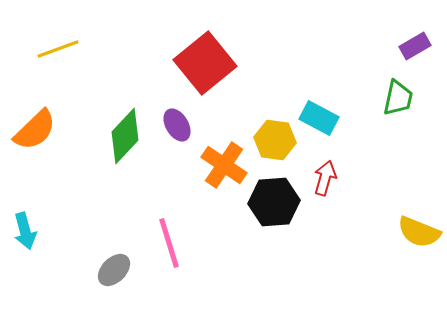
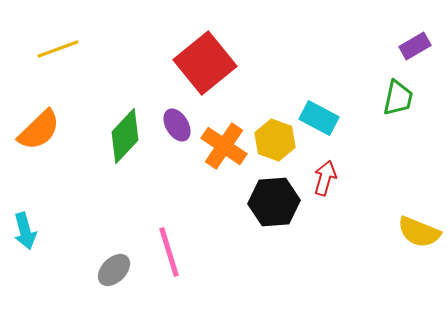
orange semicircle: moved 4 px right
yellow hexagon: rotated 12 degrees clockwise
orange cross: moved 19 px up
pink line: moved 9 px down
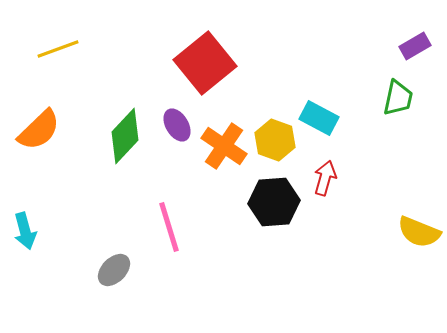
pink line: moved 25 px up
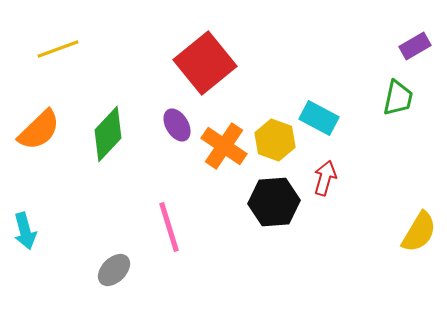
green diamond: moved 17 px left, 2 px up
yellow semicircle: rotated 81 degrees counterclockwise
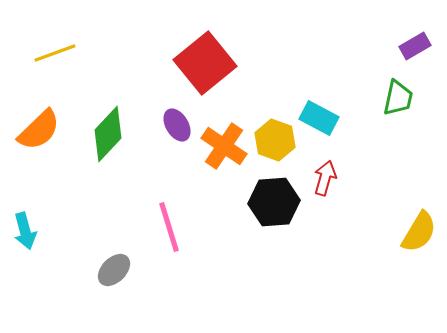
yellow line: moved 3 px left, 4 px down
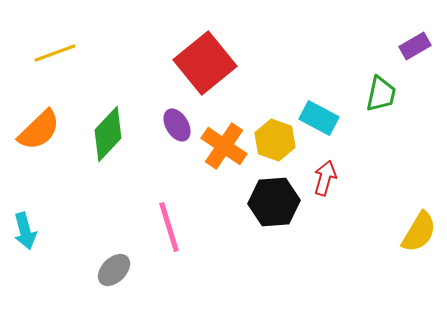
green trapezoid: moved 17 px left, 4 px up
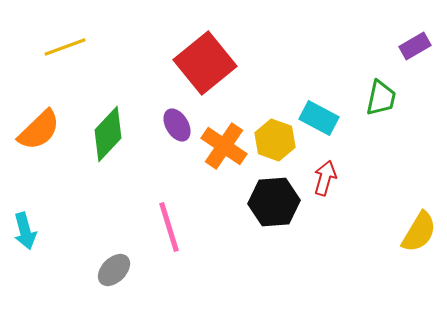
yellow line: moved 10 px right, 6 px up
green trapezoid: moved 4 px down
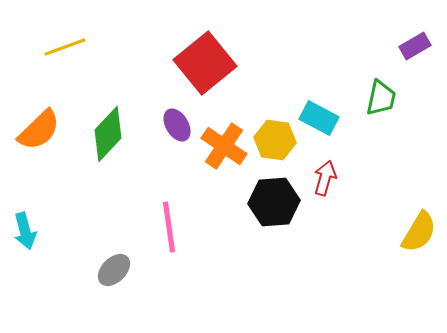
yellow hexagon: rotated 12 degrees counterclockwise
pink line: rotated 9 degrees clockwise
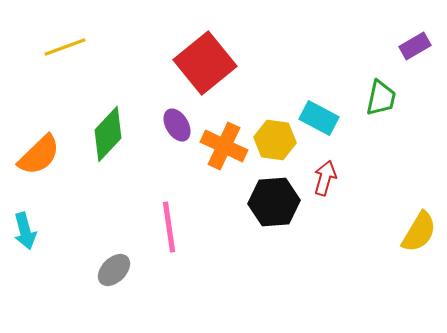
orange semicircle: moved 25 px down
orange cross: rotated 9 degrees counterclockwise
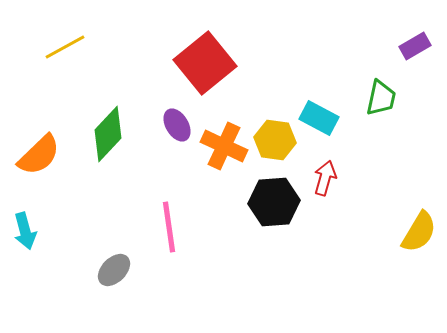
yellow line: rotated 9 degrees counterclockwise
